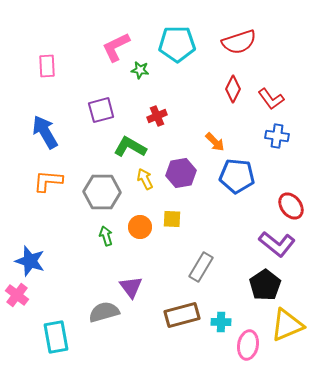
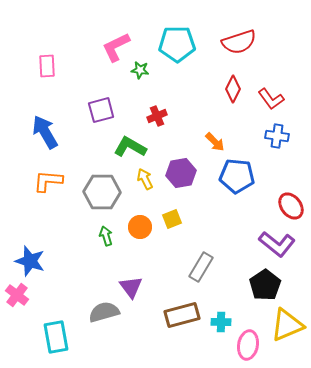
yellow square: rotated 24 degrees counterclockwise
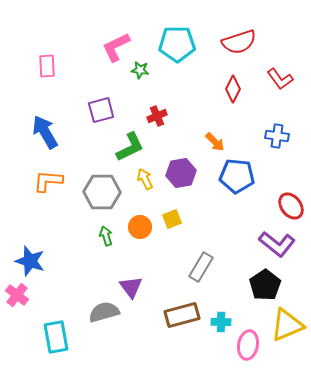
red L-shape: moved 9 px right, 20 px up
green L-shape: rotated 124 degrees clockwise
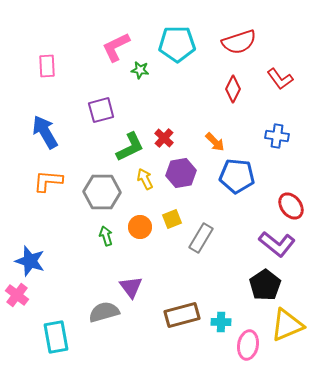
red cross: moved 7 px right, 22 px down; rotated 24 degrees counterclockwise
gray rectangle: moved 29 px up
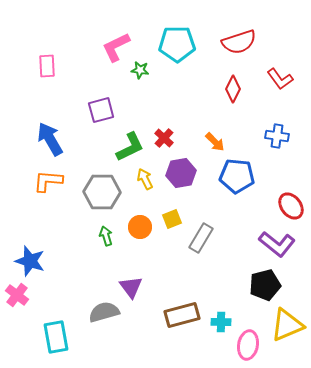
blue arrow: moved 5 px right, 7 px down
black pentagon: rotated 20 degrees clockwise
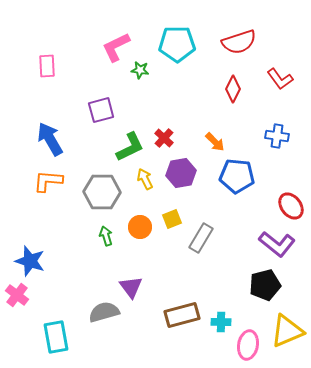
yellow triangle: moved 6 px down
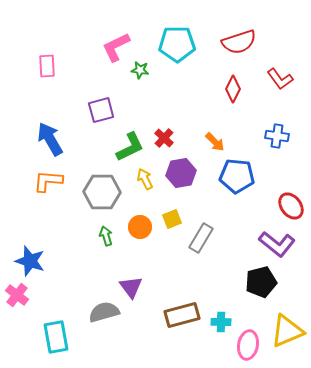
black pentagon: moved 4 px left, 3 px up
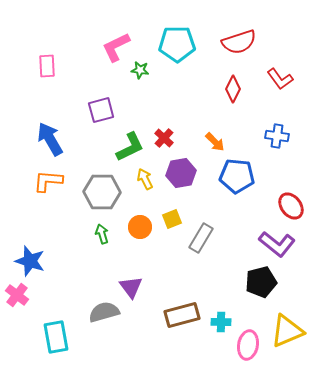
green arrow: moved 4 px left, 2 px up
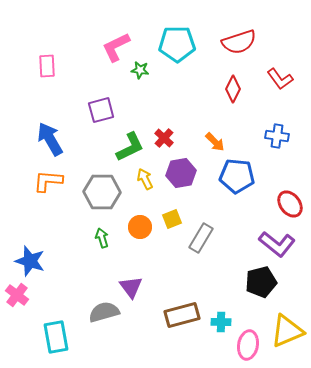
red ellipse: moved 1 px left, 2 px up
green arrow: moved 4 px down
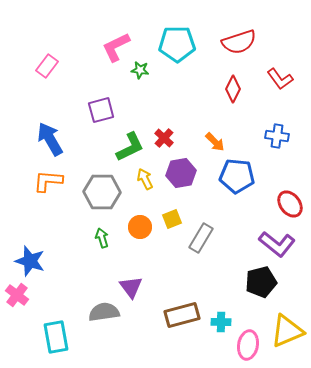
pink rectangle: rotated 40 degrees clockwise
gray semicircle: rotated 8 degrees clockwise
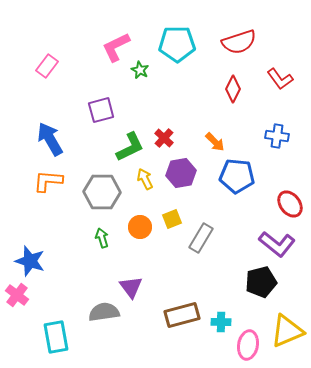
green star: rotated 18 degrees clockwise
